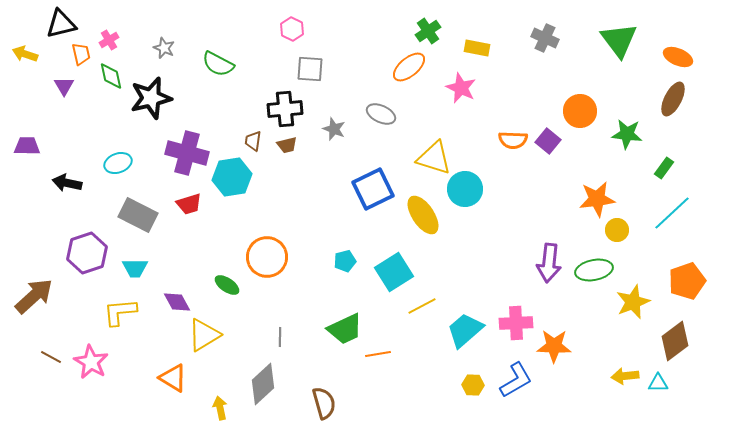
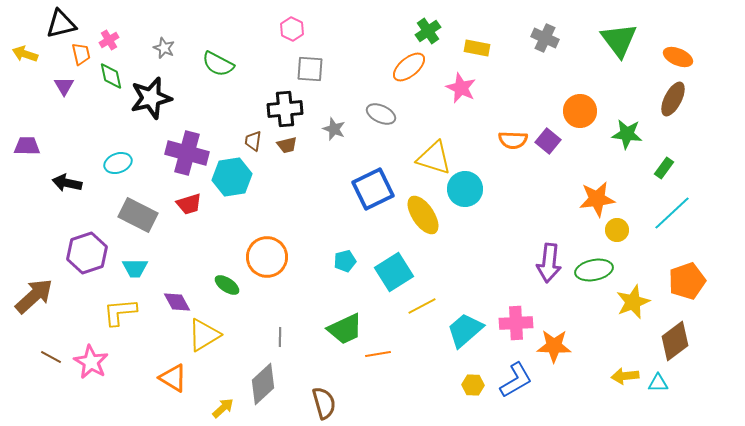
yellow arrow at (220, 408): moved 3 px right; rotated 60 degrees clockwise
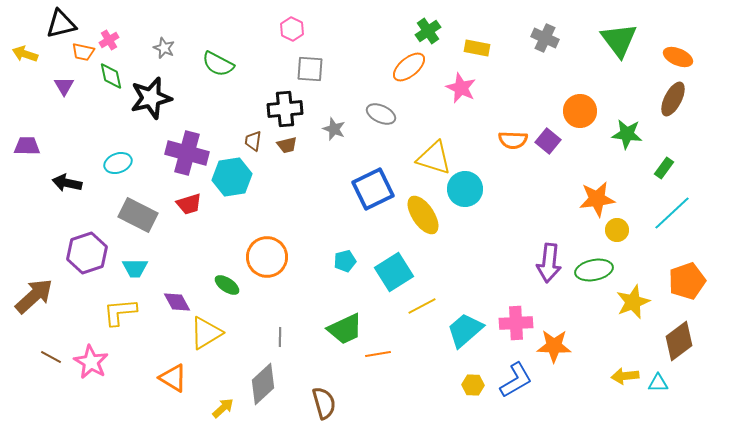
orange trapezoid at (81, 54): moved 2 px right, 2 px up; rotated 115 degrees clockwise
yellow triangle at (204, 335): moved 2 px right, 2 px up
brown diamond at (675, 341): moved 4 px right
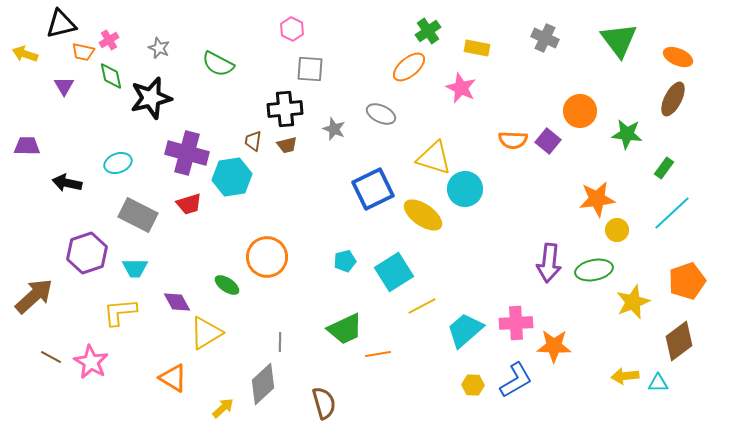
gray star at (164, 48): moved 5 px left
yellow ellipse at (423, 215): rotated 21 degrees counterclockwise
gray line at (280, 337): moved 5 px down
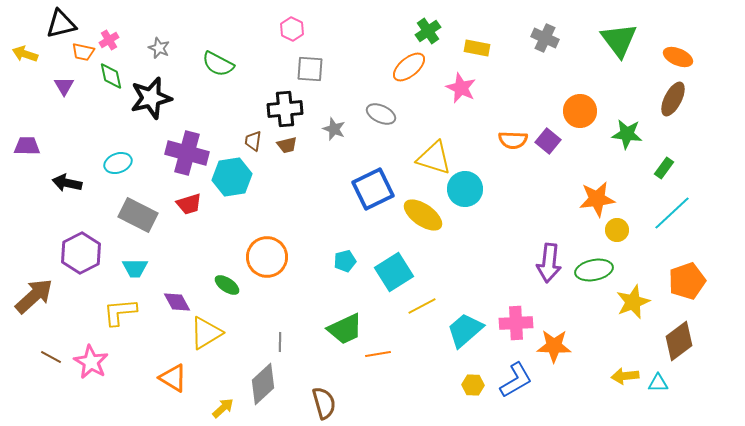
purple hexagon at (87, 253): moved 6 px left; rotated 9 degrees counterclockwise
